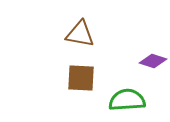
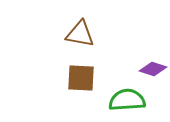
purple diamond: moved 8 px down
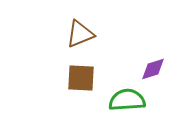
brown triangle: rotated 32 degrees counterclockwise
purple diamond: rotated 36 degrees counterclockwise
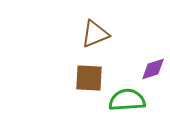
brown triangle: moved 15 px right
brown square: moved 8 px right
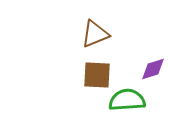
brown square: moved 8 px right, 3 px up
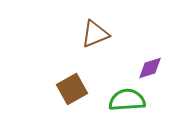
purple diamond: moved 3 px left, 1 px up
brown square: moved 25 px left, 14 px down; rotated 32 degrees counterclockwise
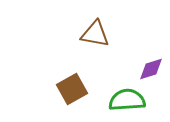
brown triangle: rotated 32 degrees clockwise
purple diamond: moved 1 px right, 1 px down
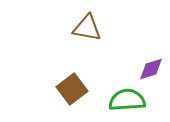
brown triangle: moved 8 px left, 6 px up
brown square: rotated 8 degrees counterclockwise
